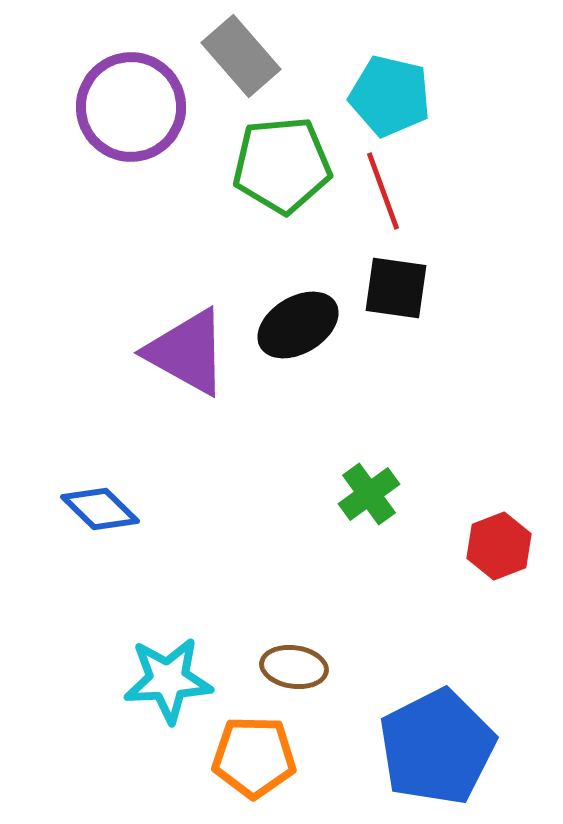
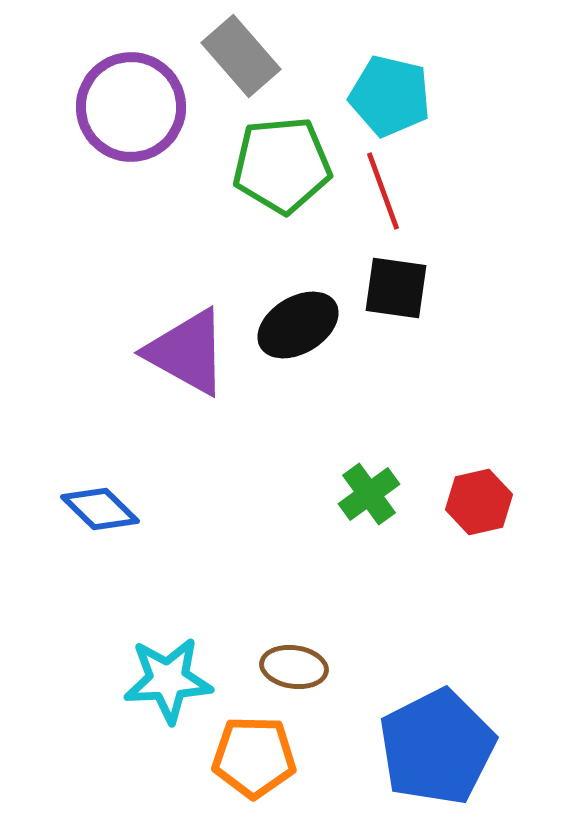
red hexagon: moved 20 px left, 44 px up; rotated 8 degrees clockwise
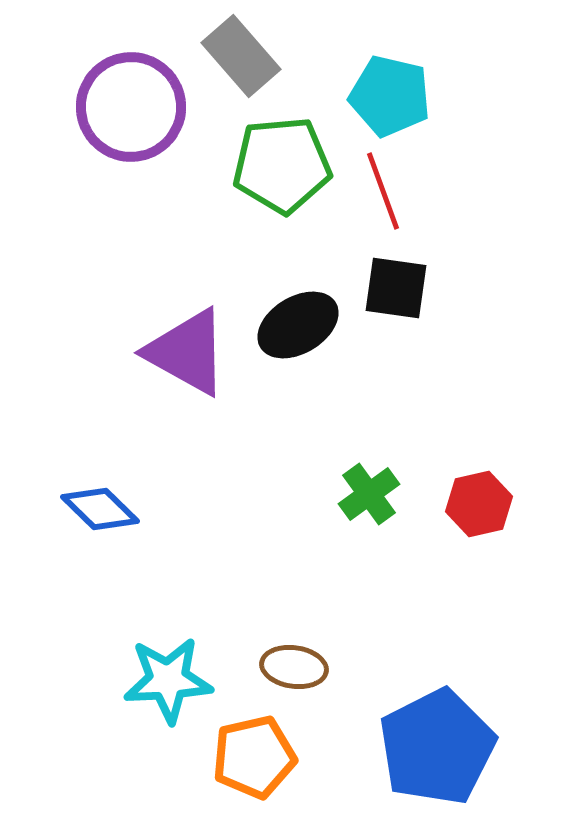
red hexagon: moved 2 px down
orange pentagon: rotated 14 degrees counterclockwise
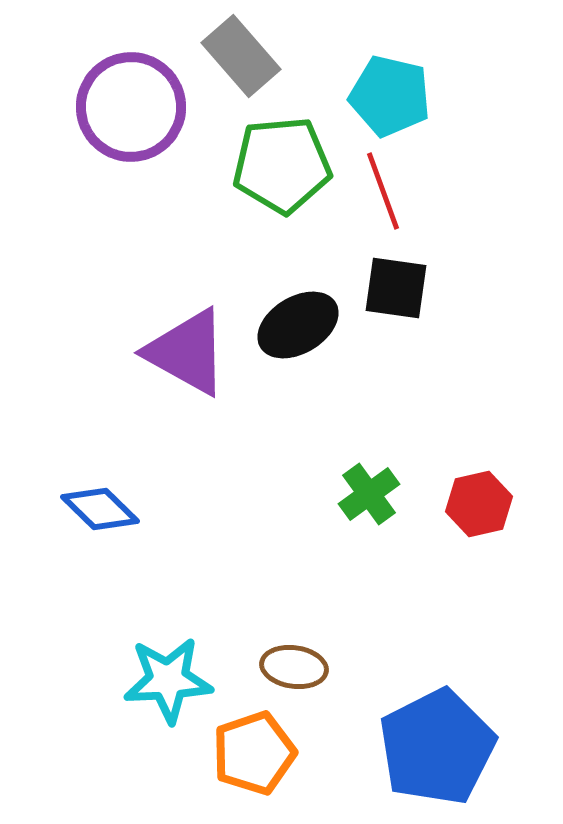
orange pentagon: moved 4 px up; rotated 6 degrees counterclockwise
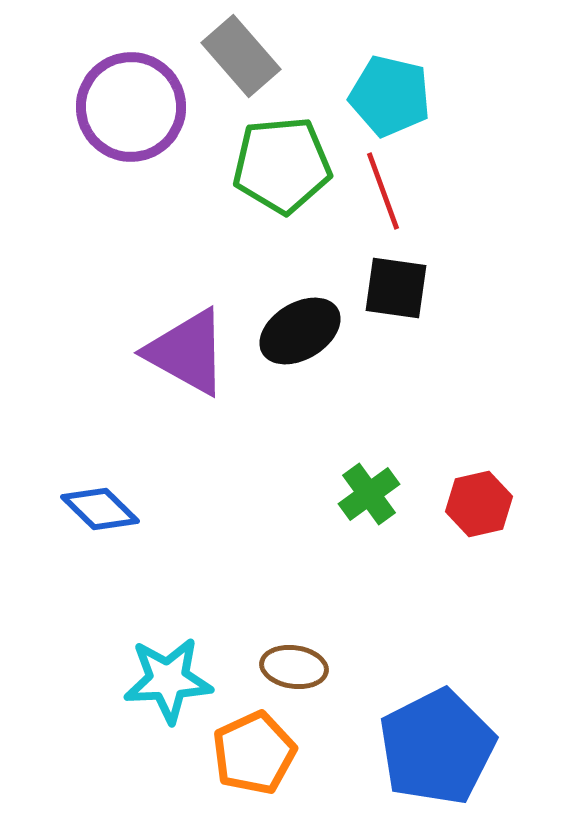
black ellipse: moved 2 px right, 6 px down
orange pentagon: rotated 6 degrees counterclockwise
